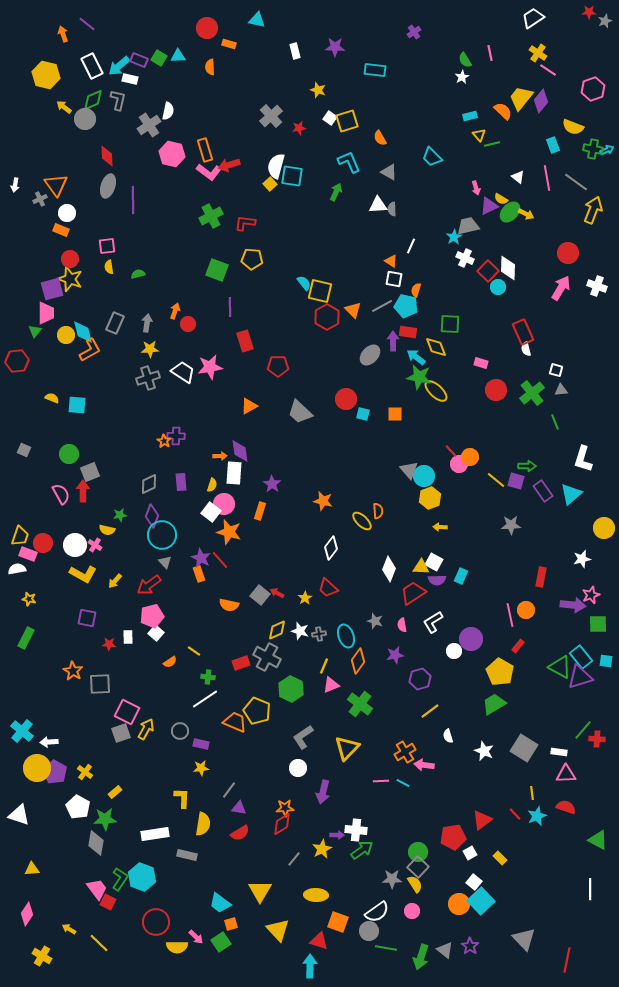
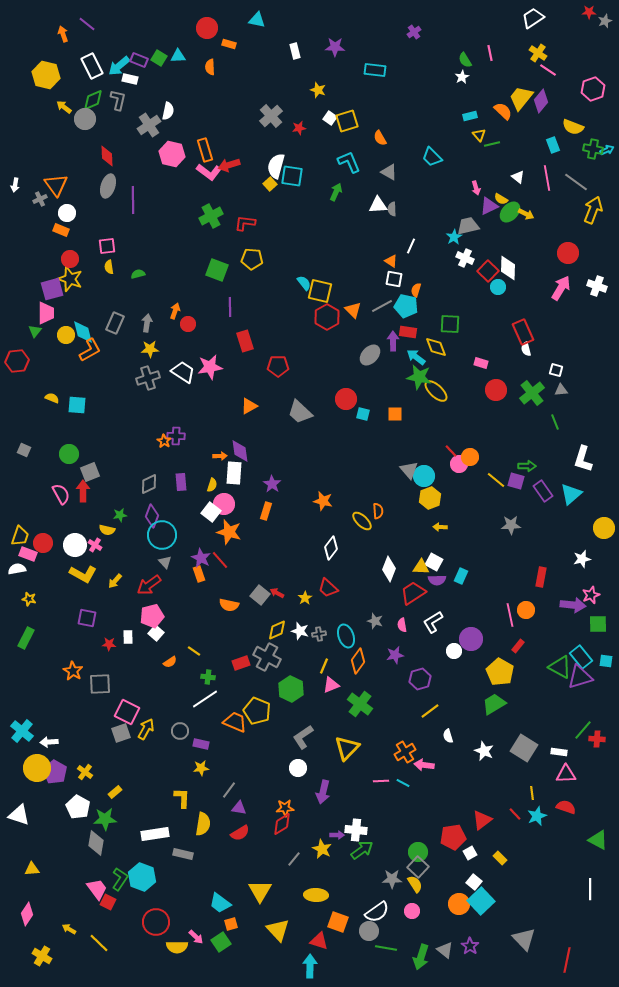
orange rectangle at (260, 511): moved 6 px right
yellow star at (322, 849): rotated 18 degrees counterclockwise
gray rectangle at (187, 855): moved 4 px left, 1 px up
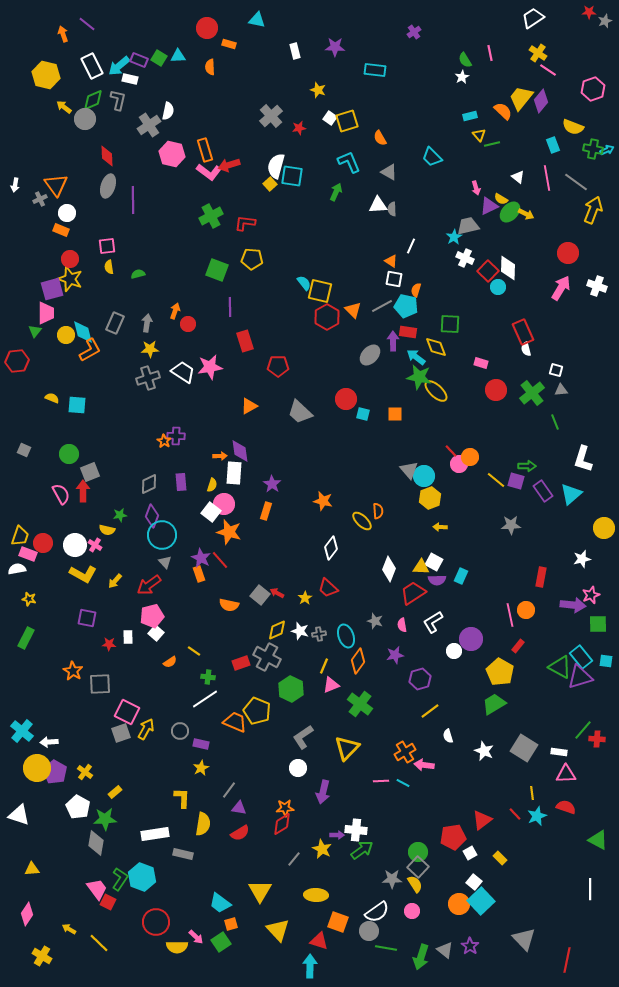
yellow star at (201, 768): rotated 21 degrees counterclockwise
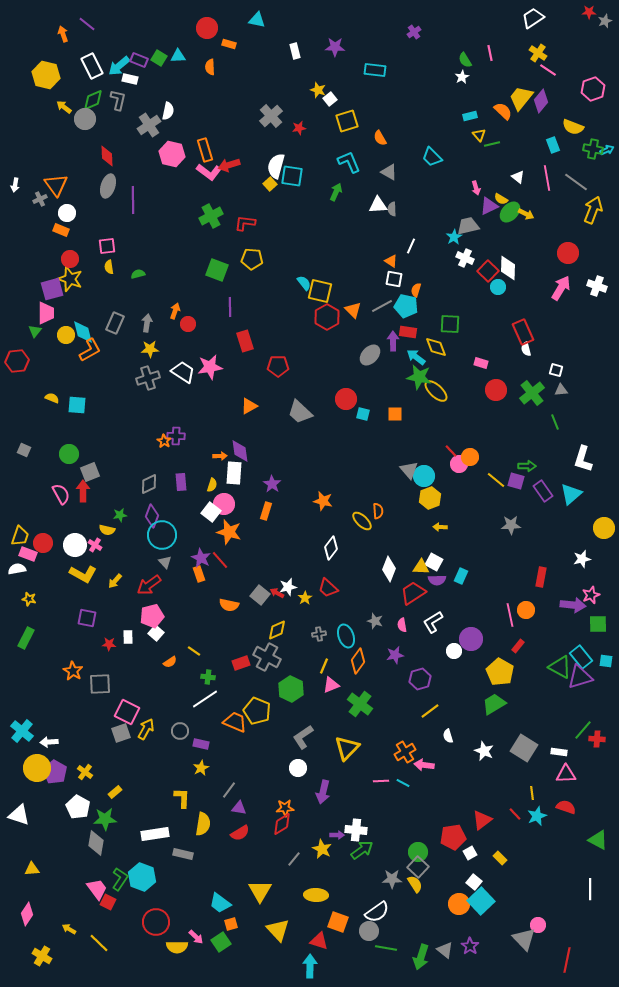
white square at (330, 118): moved 19 px up; rotated 16 degrees clockwise
white star at (300, 631): moved 12 px left, 44 px up; rotated 30 degrees counterclockwise
pink circle at (412, 911): moved 126 px right, 14 px down
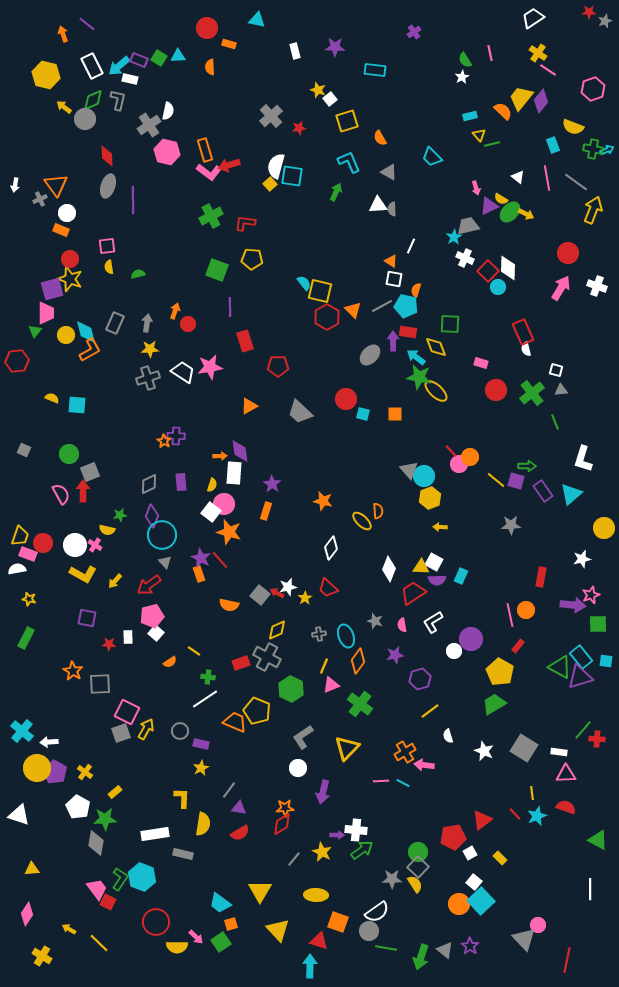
pink hexagon at (172, 154): moved 5 px left, 2 px up
cyan diamond at (83, 332): moved 3 px right
yellow star at (322, 849): moved 3 px down
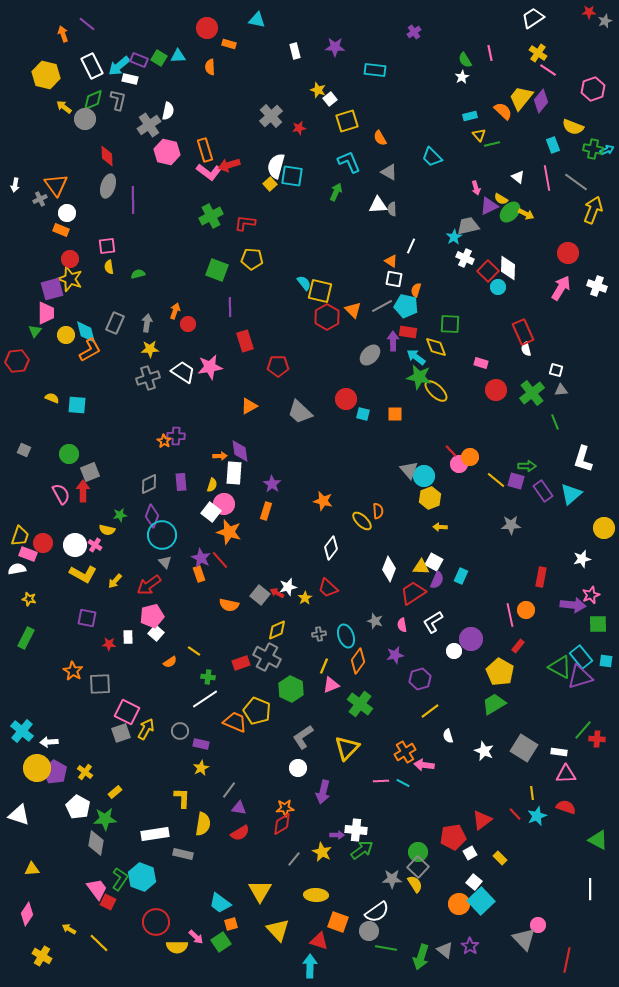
purple semicircle at (437, 580): rotated 66 degrees counterclockwise
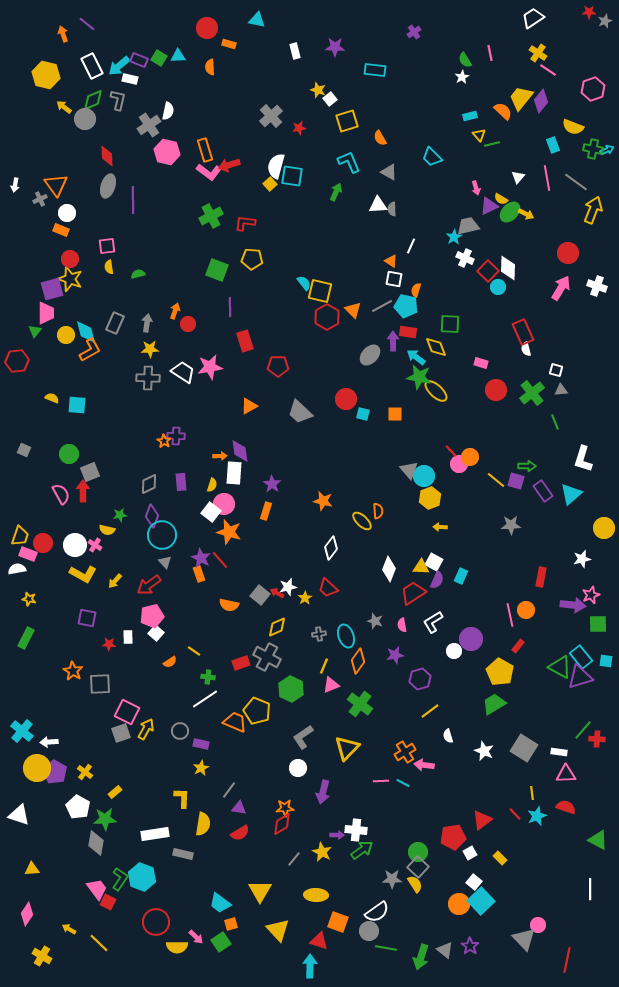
white triangle at (518, 177): rotated 32 degrees clockwise
gray cross at (148, 378): rotated 20 degrees clockwise
yellow diamond at (277, 630): moved 3 px up
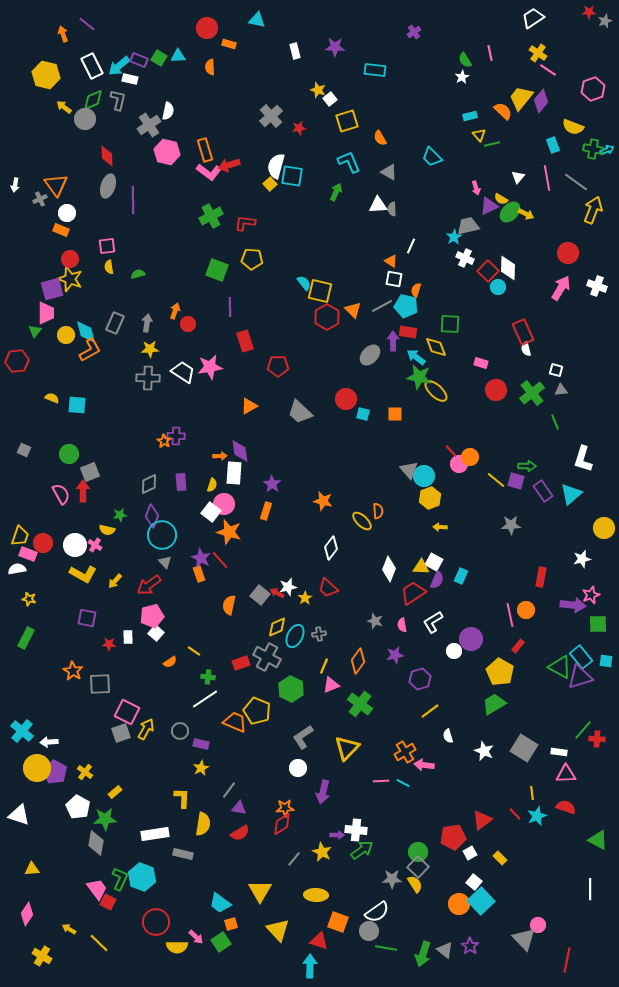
orange semicircle at (229, 605): rotated 90 degrees clockwise
cyan ellipse at (346, 636): moved 51 px left; rotated 45 degrees clockwise
green L-shape at (120, 879): rotated 10 degrees counterclockwise
green arrow at (421, 957): moved 2 px right, 3 px up
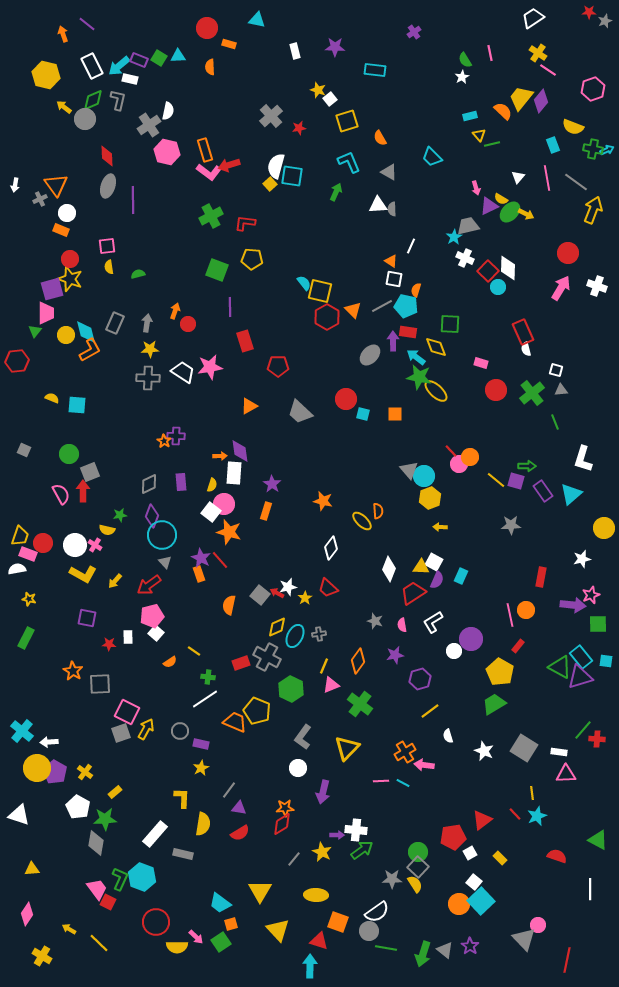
gray L-shape at (303, 737): rotated 20 degrees counterclockwise
red semicircle at (566, 807): moved 9 px left, 49 px down
white rectangle at (155, 834): rotated 40 degrees counterclockwise
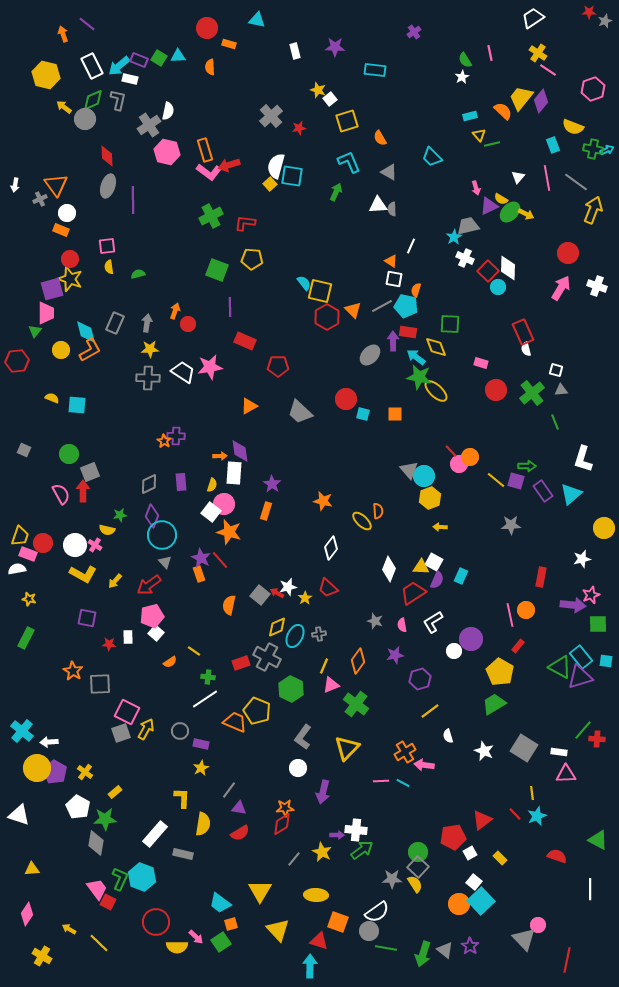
yellow circle at (66, 335): moved 5 px left, 15 px down
red rectangle at (245, 341): rotated 50 degrees counterclockwise
green cross at (360, 704): moved 4 px left
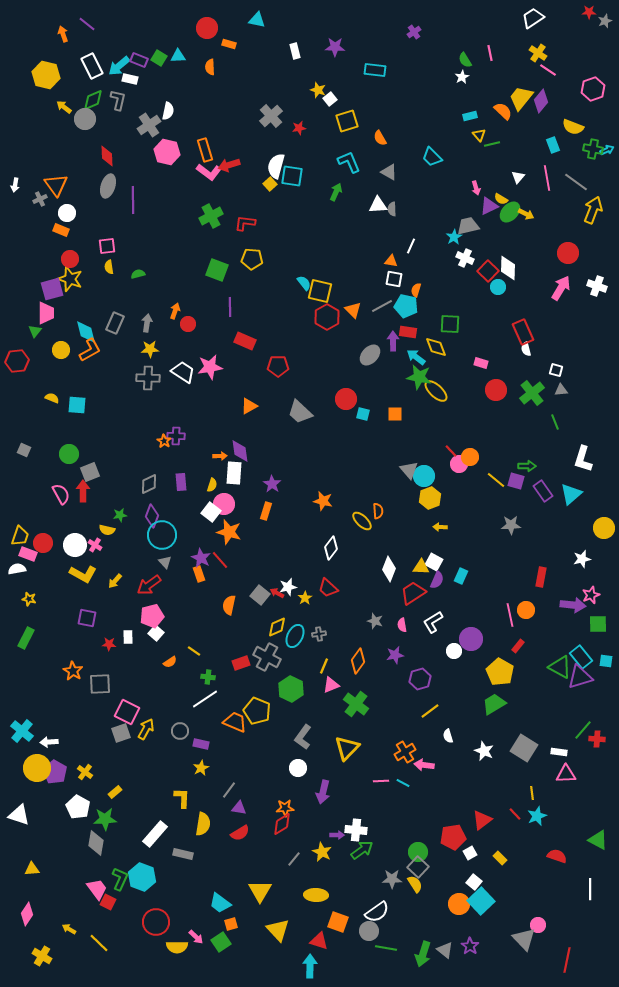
orange triangle at (391, 261): rotated 24 degrees counterclockwise
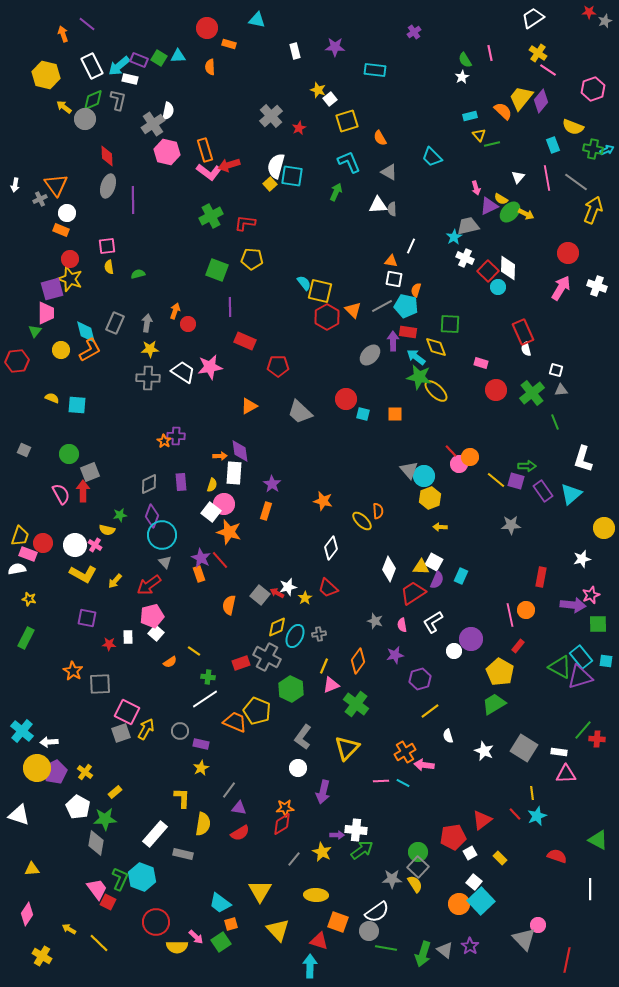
gray cross at (149, 125): moved 4 px right, 1 px up
red star at (299, 128): rotated 16 degrees counterclockwise
purple pentagon at (55, 772): rotated 15 degrees clockwise
